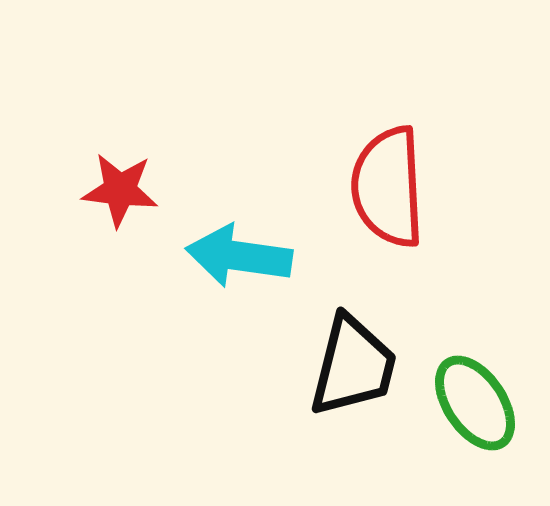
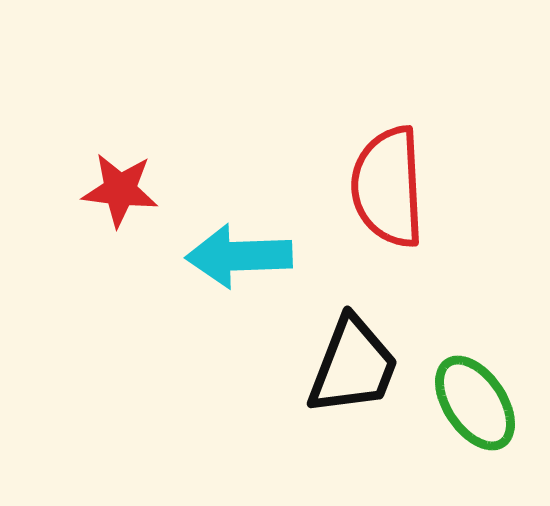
cyan arrow: rotated 10 degrees counterclockwise
black trapezoid: rotated 7 degrees clockwise
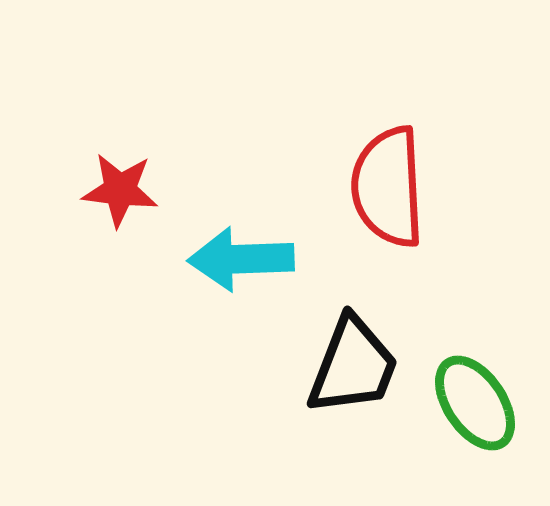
cyan arrow: moved 2 px right, 3 px down
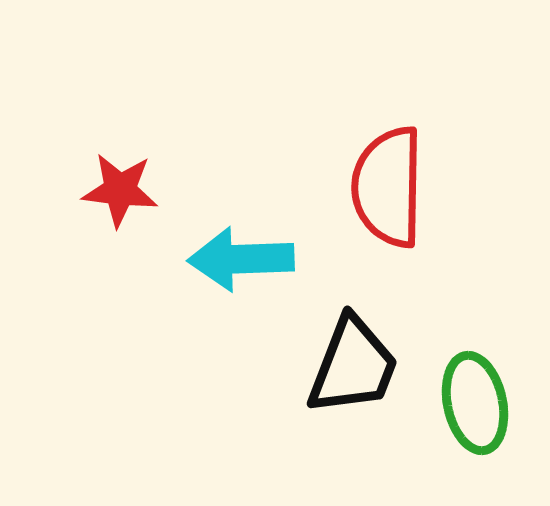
red semicircle: rotated 4 degrees clockwise
green ellipse: rotated 22 degrees clockwise
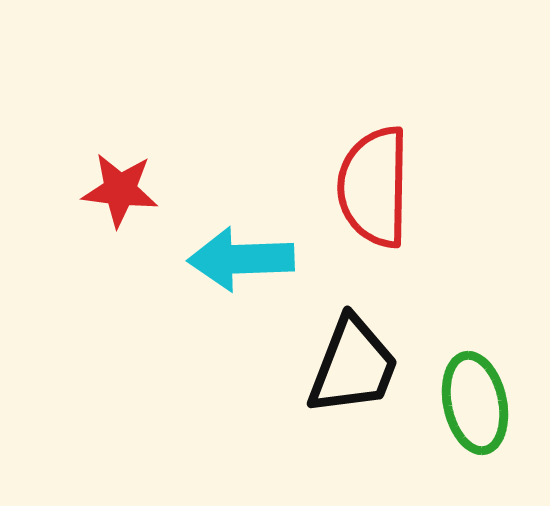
red semicircle: moved 14 px left
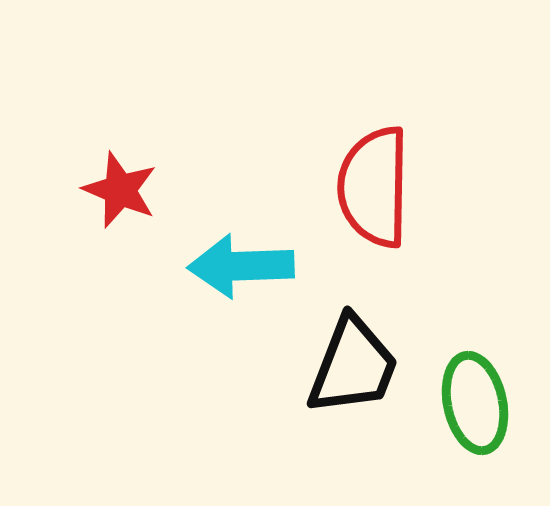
red star: rotated 16 degrees clockwise
cyan arrow: moved 7 px down
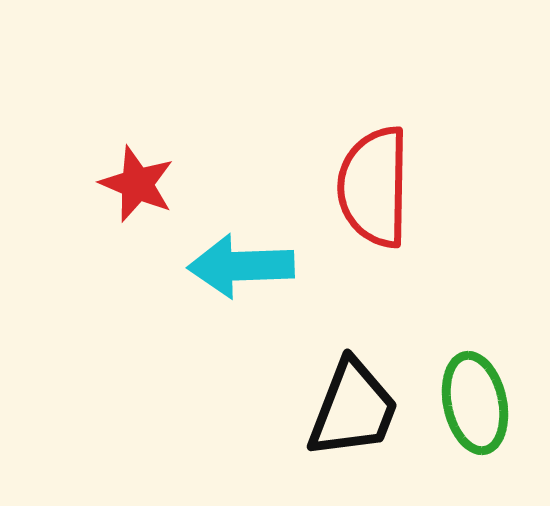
red star: moved 17 px right, 6 px up
black trapezoid: moved 43 px down
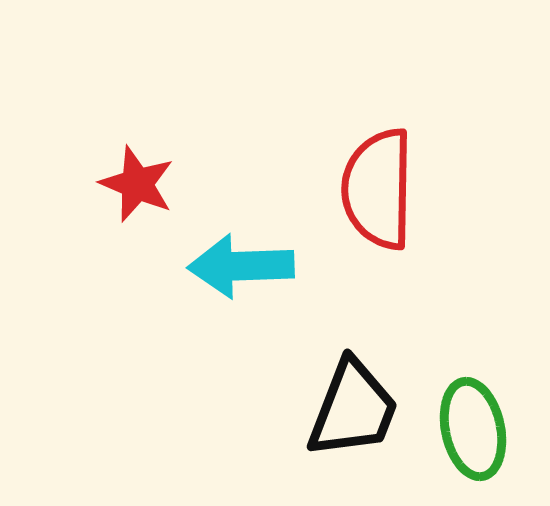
red semicircle: moved 4 px right, 2 px down
green ellipse: moved 2 px left, 26 px down
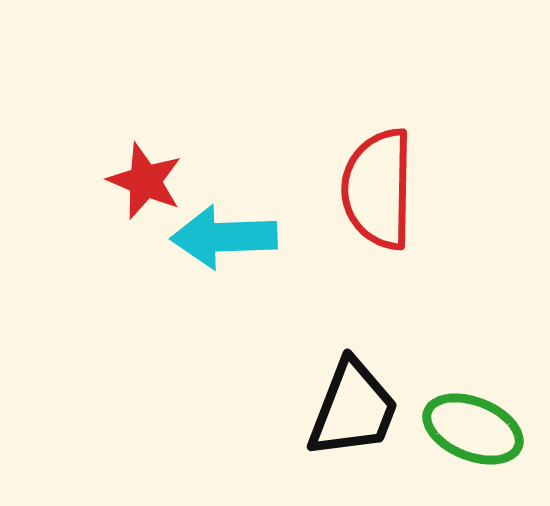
red star: moved 8 px right, 3 px up
cyan arrow: moved 17 px left, 29 px up
green ellipse: rotated 56 degrees counterclockwise
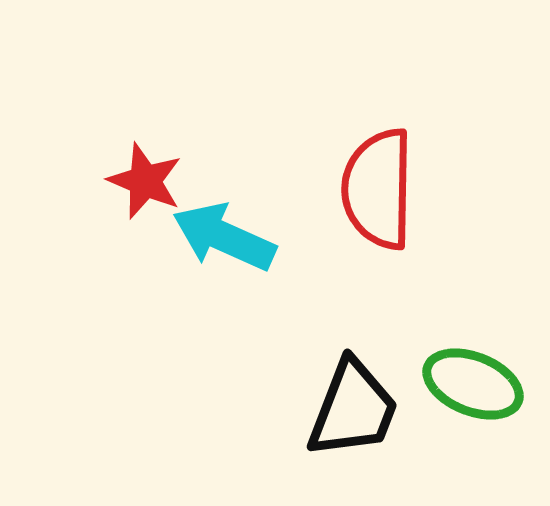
cyan arrow: rotated 26 degrees clockwise
green ellipse: moved 45 px up
